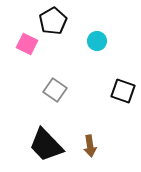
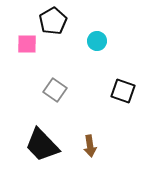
pink square: rotated 25 degrees counterclockwise
black trapezoid: moved 4 px left
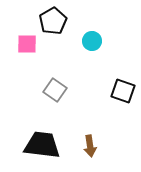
cyan circle: moved 5 px left
black trapezoid: rotated 141 degrees clockwise
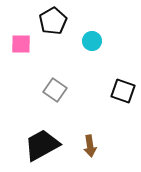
pink square: moved 6 px left
black trapezoid: rotated 36 degrees counterclockwise
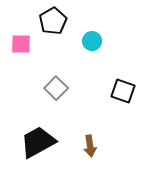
gray square: moved 1 px right, 2 px up; rotated 10 degrees clockwise
black trapezoid: moved 4 px left, 3 px up
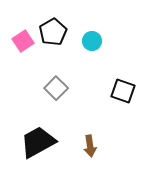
black pentagon: moved 11 px down
pink square: moved 2 px right, 3 px up; rotated 35 degrees counterclockwise
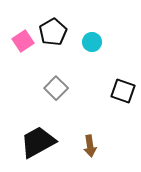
cyan circle: moved 1 px down
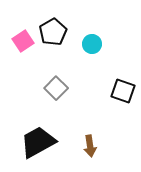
cyan circle: moved 2 px down
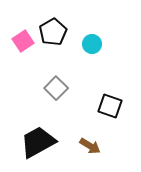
black square: moved 13 px left, 15 px down
brown arrow: rotated 50 degrees counterclockwise
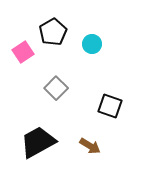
pink square: moved 11 px down
